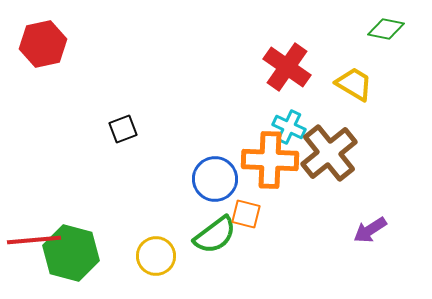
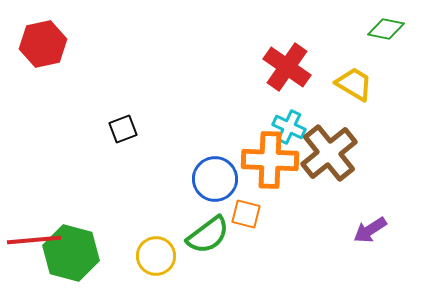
green semicircle: moved 7 px left
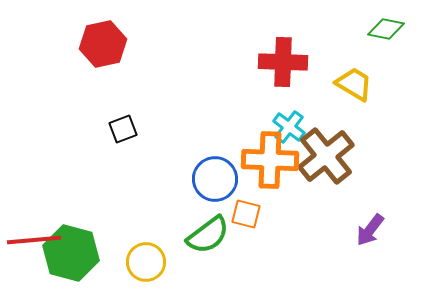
red hexagon: moved 60 px right
red cross: moved 4 px left, 5 px up; rotated 33 degrees counterclockwise
cyan cross: rotated 12 degrees clockwise
brown cross: moved 3 px left, 3 px down
purple arrow: rotated 20 degrees counterclockwise
yellow circle: moved 10 px left, 6 px down
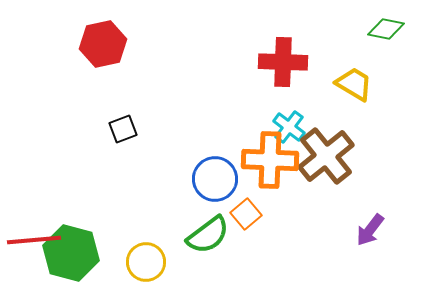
orange square: rotated 36 degrees clockwise
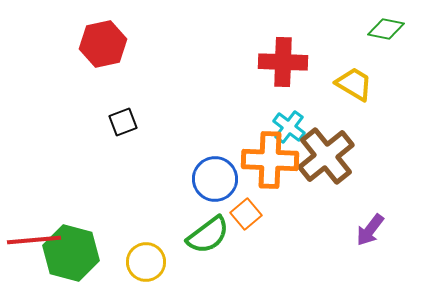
black square: moved 7 px up
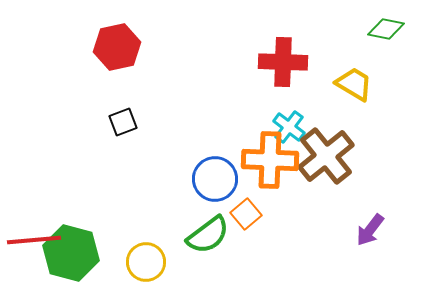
red hexagon: moved 14 px right, 3 px down
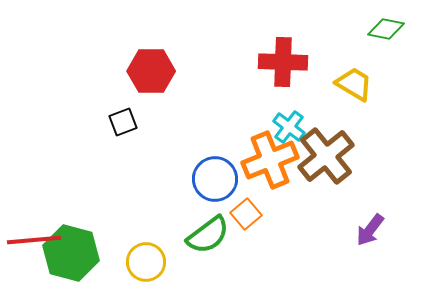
red hexagon: moved 34 px right, 24 px down; rotated 12 degrees clockwise
orange cross: rotated 24 degrees counterclockwise
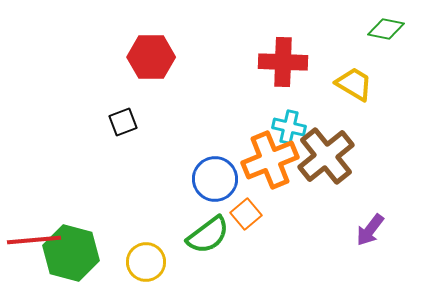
red hexagon: moved 14 px up
cyan cross: rotated 24 degrees counterclockwise
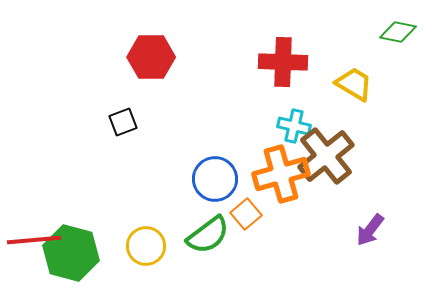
green diamond: moved 12 px right, 3 px down
cyan cross: moved 5 px right, 1 px up
orange cross: moved 11 px right, 14 px down; rotated 6 degrees clockwise
yellow circle: moved 16 px up
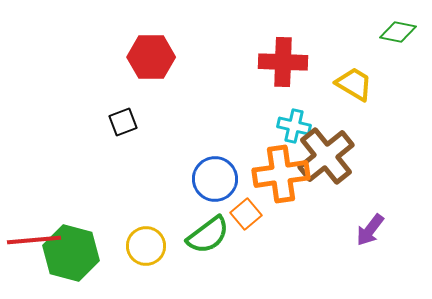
orange cross: rotated 8 degrees clockwise
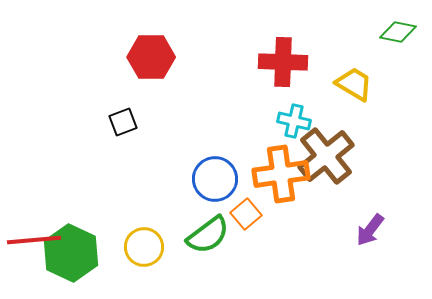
cyan cross: moved 5 px up
yellow circle: moved 2 px left, 1 px down
green hexagon: rotated 10 degrees clockwise
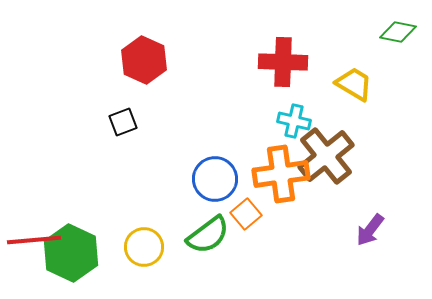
red hexagon: moved 7 px left, 3 px down; rotated 24 degrees clockwise
